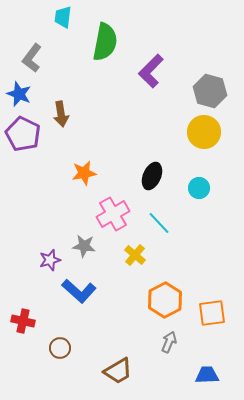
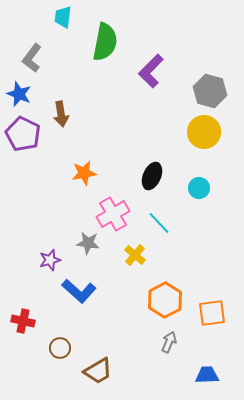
gray star: moved 4 px right, 3 px up
brown trapezoid: moved 20 px left
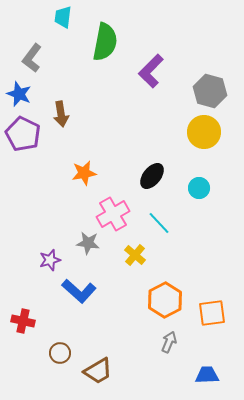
black ellipse: rotated 16 degrees clockwise
brown circle: moved 5 px down
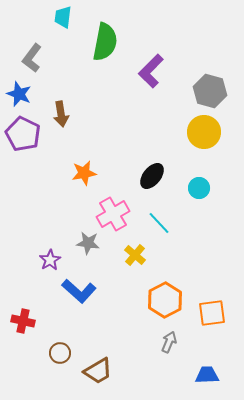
purple star: rotated 15 degrees counterclockwise
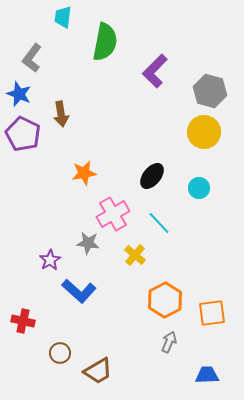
purple L-shape: moved 4 px right
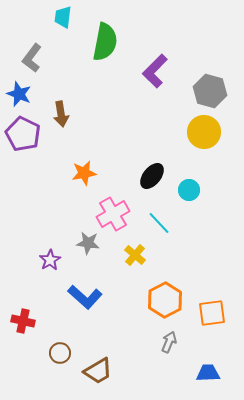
cyan circle: moved 10 px left, 2 px down
blue L-shape: moved 6 px right, 6 px down
blue trapezoid: moved 1 px right, 2 px up
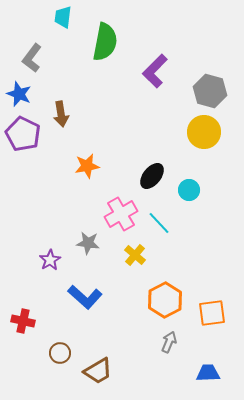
orange star: moved 3 px right, 7 px up
pink cross: moved 8 px right
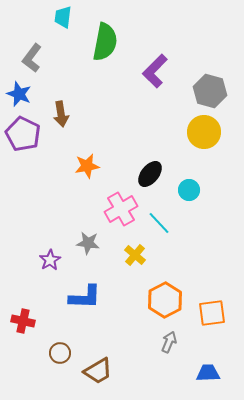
black ellipse: moved 2 px left, 2 px up
pink cross: moved 5 px up
blue L-shape: rotated 40 degrees counterclockwise
